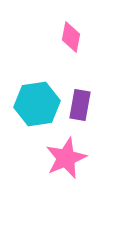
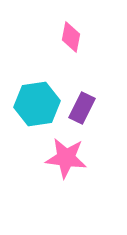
purple rectangle: moved 2 px right, 3 px down; rotated 16 degrees clockwise
pink star: rotated 30 degrees clockwise
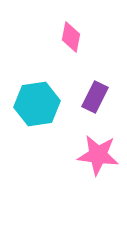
purple rectangle: moved 13 px right, 11 px up
pink star: moved 32 px right, 3 px up
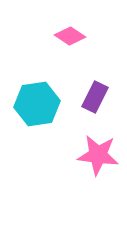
pink diamond: moved 1 px left, 1 px up; rotated 68 degrees counterclockwise
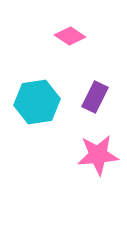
cyan hexagon: moved 2 px up
pink star: rotated 12 degrees counterclockwise
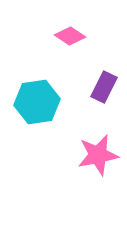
purple rectangle: moved 9 px right, 10 px up
pink star: rotated 6 degrees counterclockwise
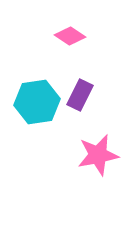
purple rectangle: moved 24 px left, 8 px down
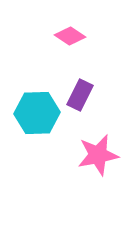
cyan hexagon: moved 11 px down; rotated 6 degrees clockwise
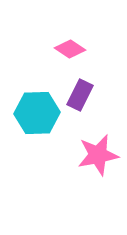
pink diamond: moved 13 px down
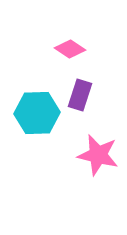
purple rectangle: rotated 8 degrees counterclockwise
pink star: rotated 24 degrees clockwise
